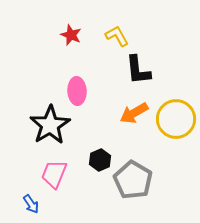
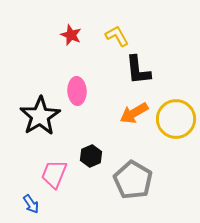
black star: moved 10 px left, 9 px up
black hexagon: moved 9 px left, 4 px up
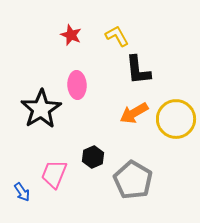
pink ellipse: moved 6 px up
black star: moved 1 px right, 7 px up
black hexagon: moved 2 px right, 1 px down
blue arrow: moved 9 px left, 12 px up
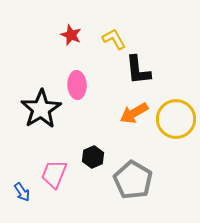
yellow L-shape: moved 3 px left, 3 px down
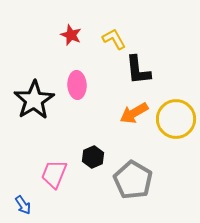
black star: moved 7 px left, 9 px up
blue arrow: moved 1 px right, 13 px down
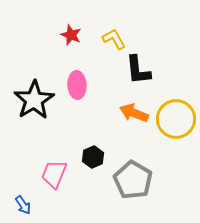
orange arrow: rotated 52 degrees clockwise
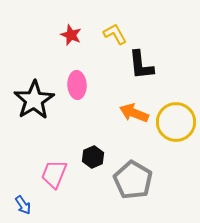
yellow L-shape: moved 1 px right, 5 px up
black L-shape: moved 3 px right, 5 px up
yellow circle: moved 3 px down
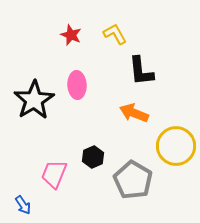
black L-shape: moved 6 px down
yellow circle: moved 24 px down
